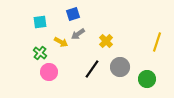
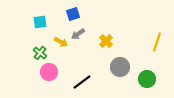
black line: moved 10 px left, 13 px down; rotated 18 degrees clockwise
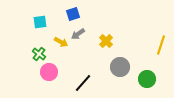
yellow line: moved 4 px right, 3 px down
green cross: moved 1 px left, 1 px down
black line: moved 1 px right, 1 px down; rotated 12 degrees counterclockwise
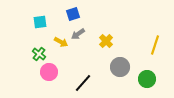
yellow line: moved 6 px left
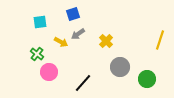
yellow line: moved 5 px right, 5 px up
green cross: moved 2 px left
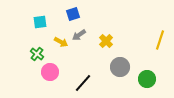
gray arrow: moved 1 px right, 1 px down
pink circle: moved 1 px right
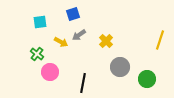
black line: rotated 30 degrees counterclockwise
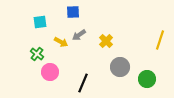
blue square: moved 2 px up; rotated 16 degrees clockwise
black line: rotated 12 degrees clockwise
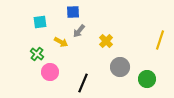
gray arrow: moved 4 px up; rotated 16 degrees counterclockwise
